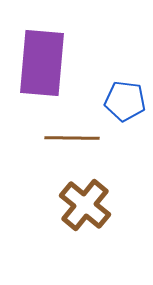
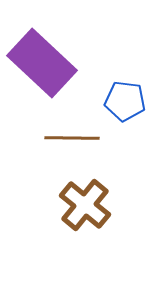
purple rectangle: rotated 52 degrees counterclockwise
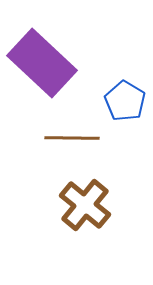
blue pentagon: rotated 24 degrees clockwise
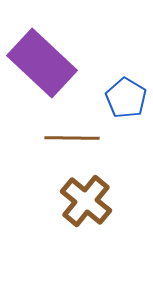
blue pentagon: moved 1 px right, 3 px up
brown cross: moved 1 px right, 4 px up
